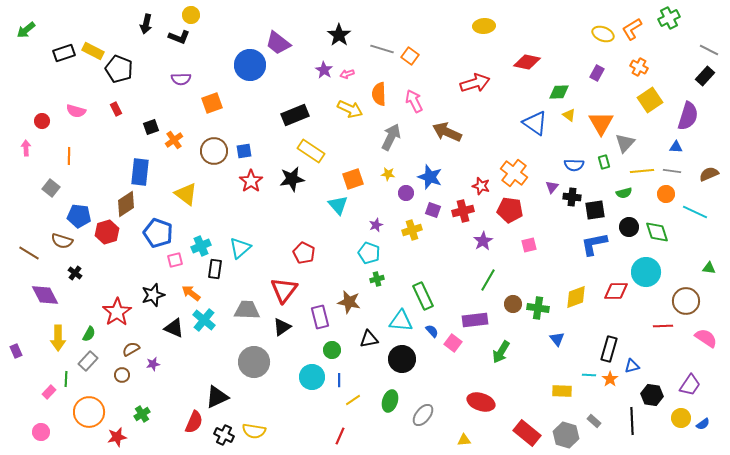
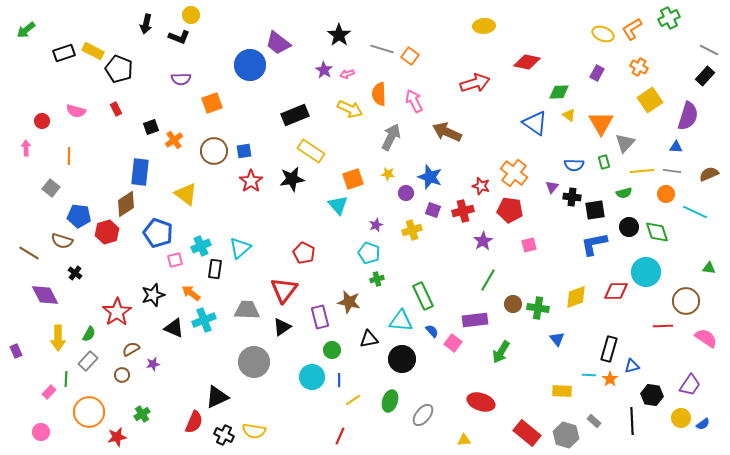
cyan cross at (204, 320): rotated 30 degrees clockwise
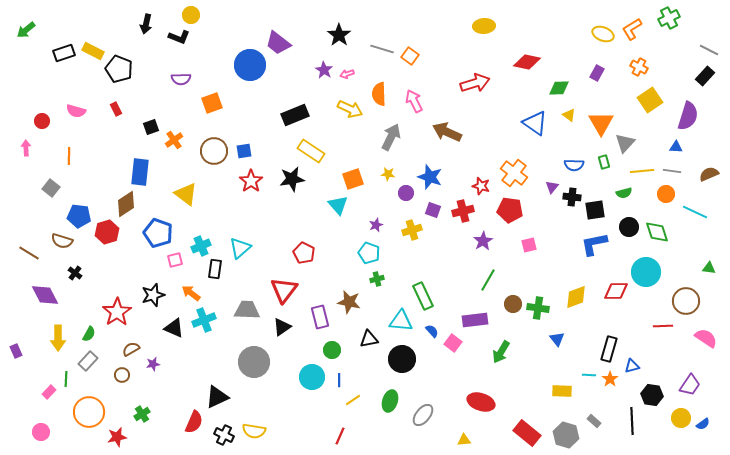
green diamond at (559, 92): moved 4 px up
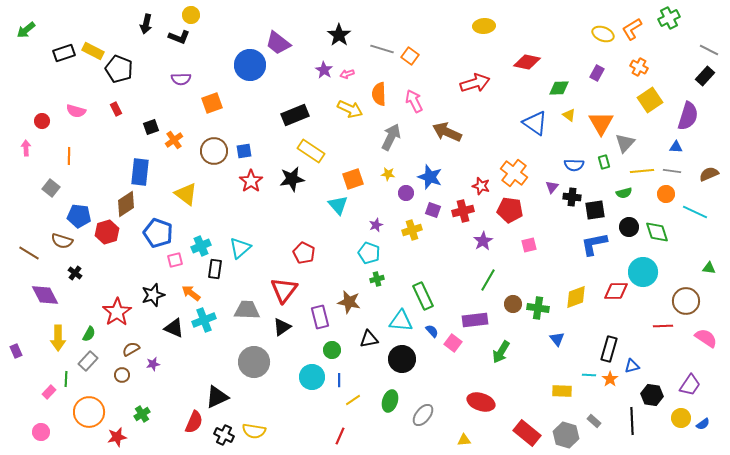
cyan circle at (646, 272): moved 3 px left
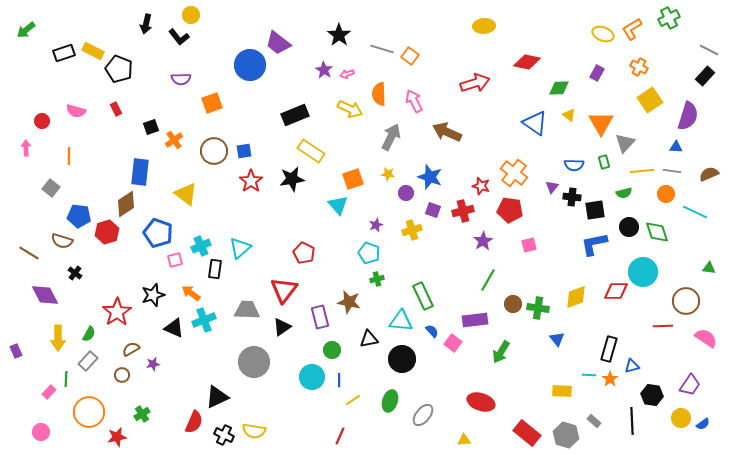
black L-shape at (179, 37): rotated 30 degrees clockwise
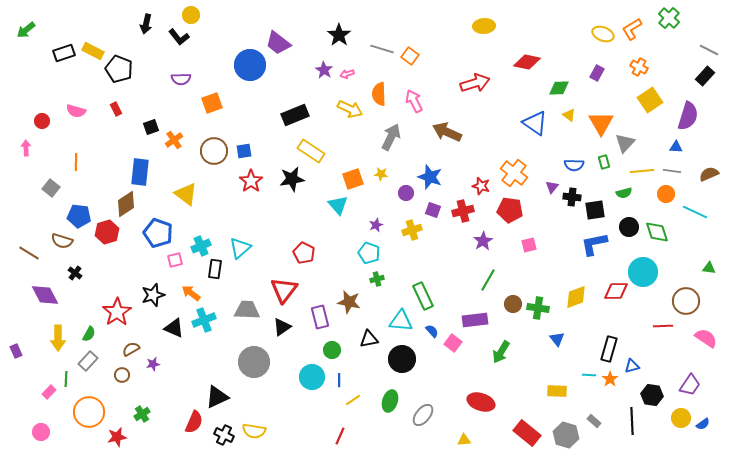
green cross at (669, 18): rotated 20 degrees counterclockwise
orange line at (69, 156): moved 7 px right, 6 px down
yellow star at (388, 174): moved 7 px left
yellow rectangle at (562, 391): moved 5 px left
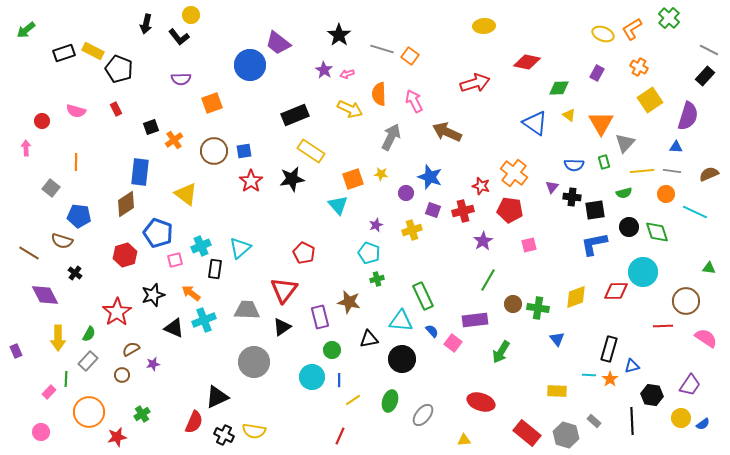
red hexagon at (107, 232): moved 18 px right, 23 px down
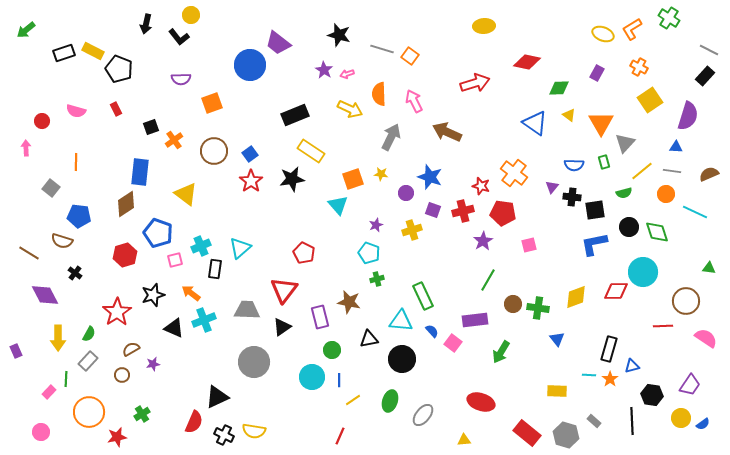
green cross at (669, 18): rotated 10 degrees counterclockwise
black star at (339, 35): rotated 20 degrees counterclockwise
blue square at (244, 151): moved 6 px right, 3 px down; rotated 28 degrees counterclockwise
yellow line at (642, 171): rotated 35 degrees counterclockwise
red pentagon at (510, 210): moved 7 px left, 3 px down
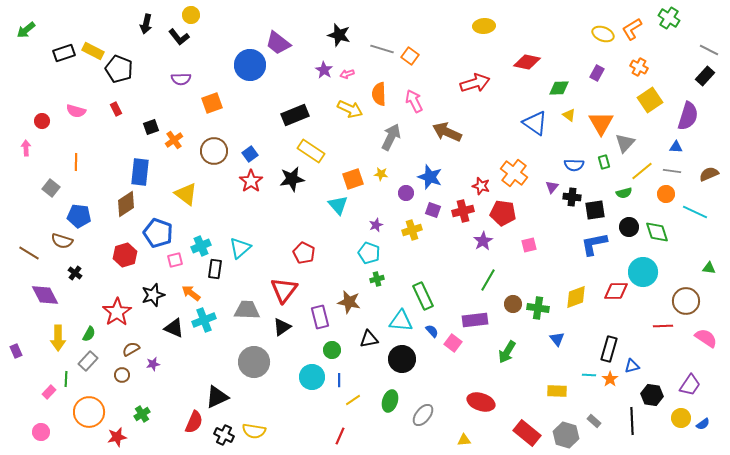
green arrow at (501, 352): moved 6 px right
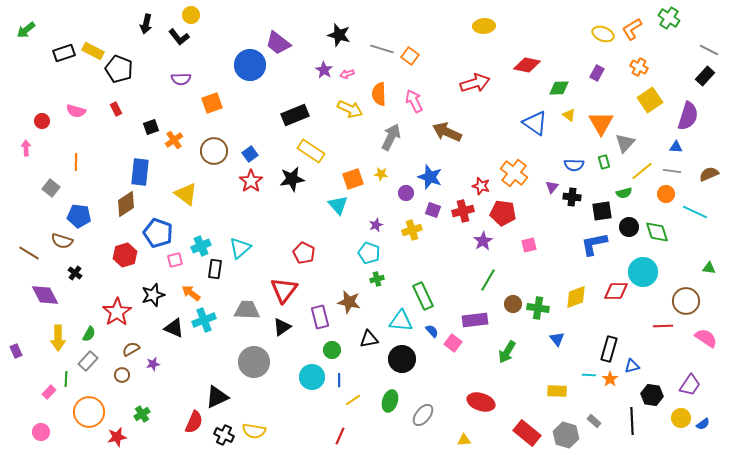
red diamond at (527, 62): moved 3 px down
black square at (595, 210): moved 7 px right, 1 px down
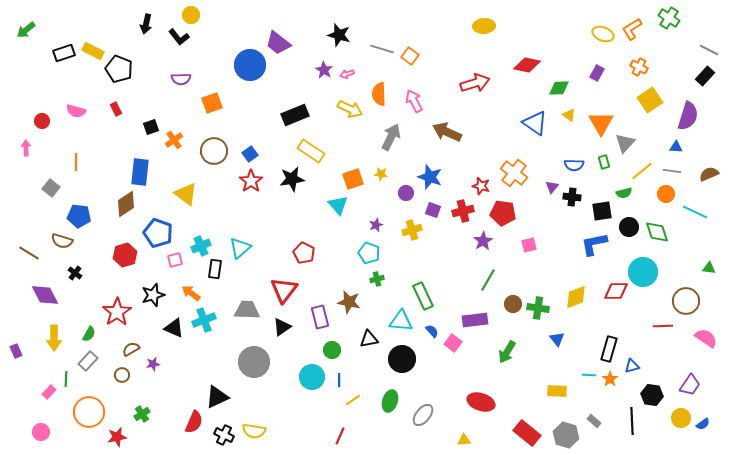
yellow arrow at (58, 338): moved 4 px left
